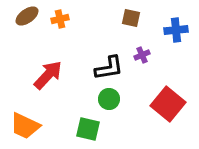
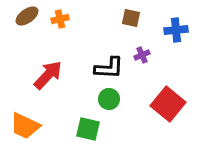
black L-shape: rotated 12 degrees clockwise
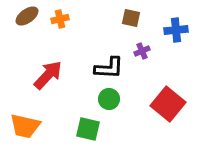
purple cross: moved 4 px up
orange trapezoid: rotated 12 degrees counterclockwise
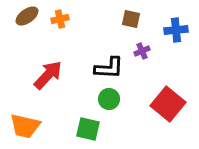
brown square: moved 1 px down
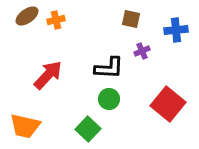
orange cross: moved 4 px left, 1 px down
green square: rotated 30 degrees clockwise
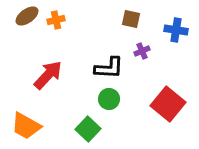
blue cross: rotated 15 degrees clockwise
orange trapezoid: moved 1 px right; rotated 16 degrees clockwise
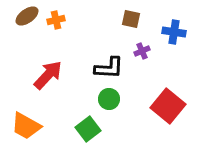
blue cross: moved 2 px left, 2 px down
red square: moved 2 px down
green square: rotated 10 degrees clockwise
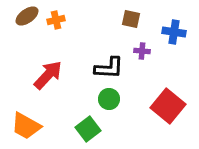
purple cross: rotated 28 degrees clockwise
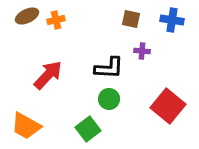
brown ellipse: rotated 10 degrees clockwise
blue cross: moved 2 px left, 12 px up
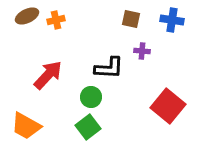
green circle: moved 18 px left, 2 px up
green square: moved 2 px up
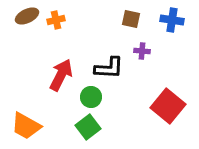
red arrow: moved 13 px right; rotated 16 degrees counterclockwise
